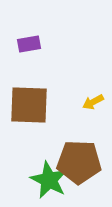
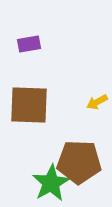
yellow arrow: moved 4 px right
green star: moved 2 px right, 3 px down; rotated 15 degrees clockwise
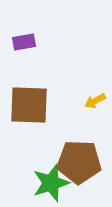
purple rectangle: moved 5 px left, 2 px up
yellow arrow: moved 2 px left, 1 px up
green star: rotated 12 degrees clockwise
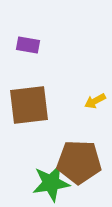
purple rectangle: moved 4 px right, 3 px down; rotated 20 degrees clockwise
brown square: rotated 9 degrees counterclockwise
green star: rotated 9 degrees clockwise
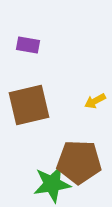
brown square: rotated 6 degrees counterclockwise
green star: moved 1 px right, 1 px down
